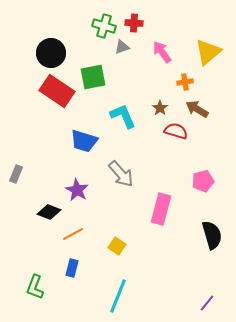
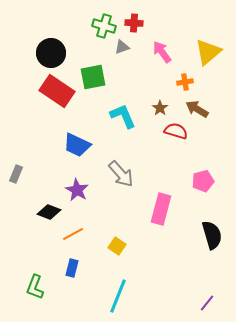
blue trapezoid: moved 7 px left, 4 px down; rotated 8 degrees clockwise
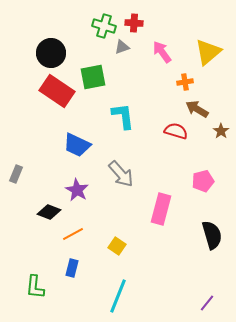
brown star: moved 61 px right, 23 px down
cyan L-shape: rotated 16 degrees clockwise
green L-shape: rotated 15 degrees counterclockwise
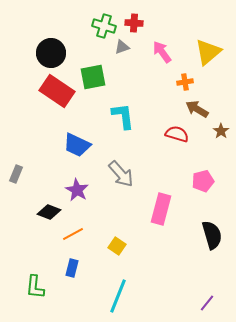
red semicircle: moved 1 px right, 3 px down
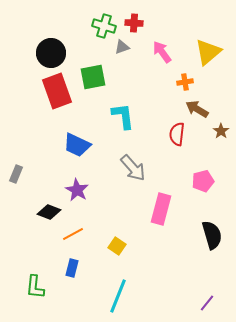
red rectangle: rotated 36 degrees clockwise
red semicircle: rotated 100 degrees counterclockwise
gray arrow: moved 12 px right, 6 px up
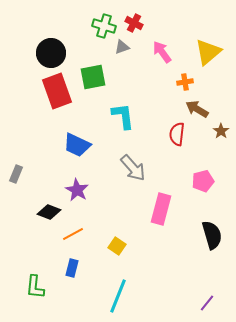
red cross: rotated 24 degrees clockwise
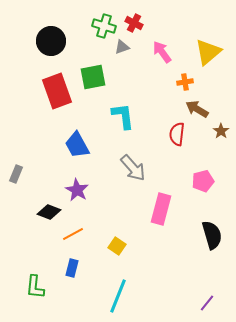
black circle: moved 12 px up
blue trapezoid: rotated 36 degrees clockwise
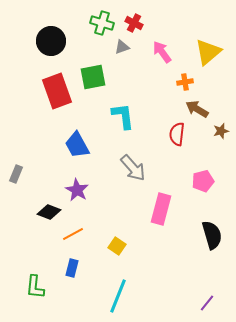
green cross: moved 2 px left, 3 px up
brown star: rotated 21 degrees clockwise
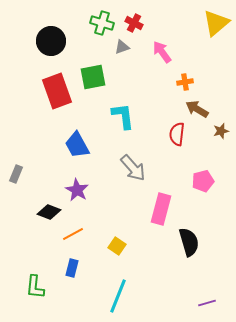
yellow triangle: moved 8 px right, 29 px up
black semicircle: moved 23 px left, 7 px down
purple line: rotated 36 degrees clockwise
